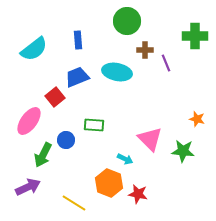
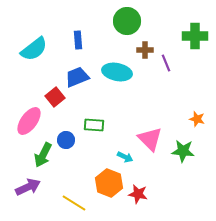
cyan arrow: moved 2 px up
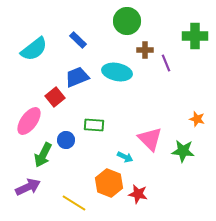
blue rectangle: rotated 42 degrees counterclockwise
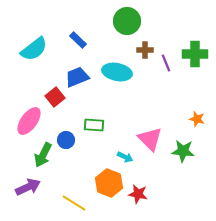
green cross: moved 18 px down
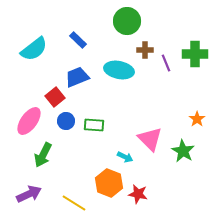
cyan ellipse: moved 2 px right, 2 px up
orange star: rotated 21 degrees clockwise
blue circle: moved 19 px up
green star: rotated 25 degrees clockwise
purple arrow: moved 1 px right, 7 px down
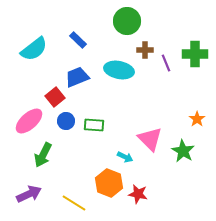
pink ellipse: rotated 12 degrees clockwise
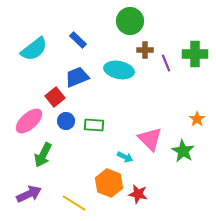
green circle: moved 3 px right
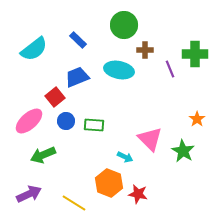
green circle: moved 6 px left, 4 px down
purple line: moved 4 px right, 6 px down
green arrow: rotated 40 degrees clockwise
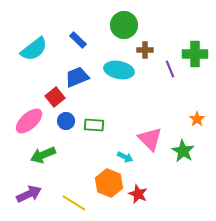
red star: rotated 12 degrees clockwise
